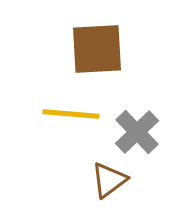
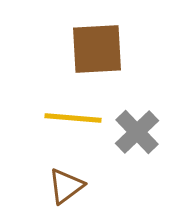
yellow line: moved 2 px right, 4 px down
brown triangle: moved 43 px left, 6 px down
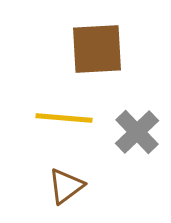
yellow line: moved 9 px left
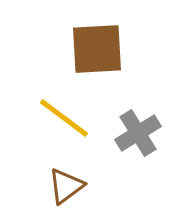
yellow line: rotated 32 degrees clockwise
gray cross: moved 1 px right, 1 px down; rotated 12 degrees clockwise
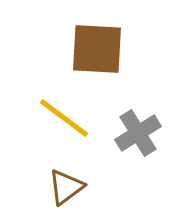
brown square: rotated 6 degrees clockwise
brown triangle: moved 1 px down
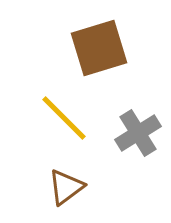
brown square: moved 2 px right, 1 px up; rotated 20 degrees counterclockwise
yellow line: rotated 8 degrees clockwise
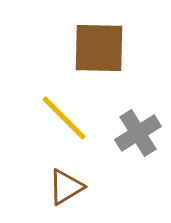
brown square: rotated 18 degrees clockwise
brown triangle: rotated 6 degrees clockwise
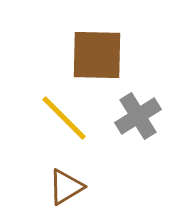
brown square: moved 2 px left, 7 px down
gray cross: moved 17 px up
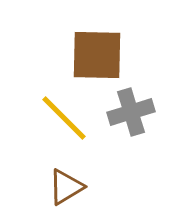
gray cross: moved 7 px left, 4 px up; rotated 15 degrees clockwise
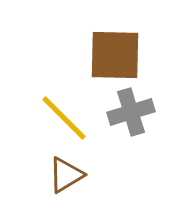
brown square: moved 18 px right
brown triangle: moved 12 px up
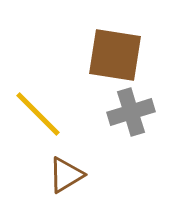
brown square: rotated 8 degrees clockwise
yellow line: moved 26 px left, 4 px up
